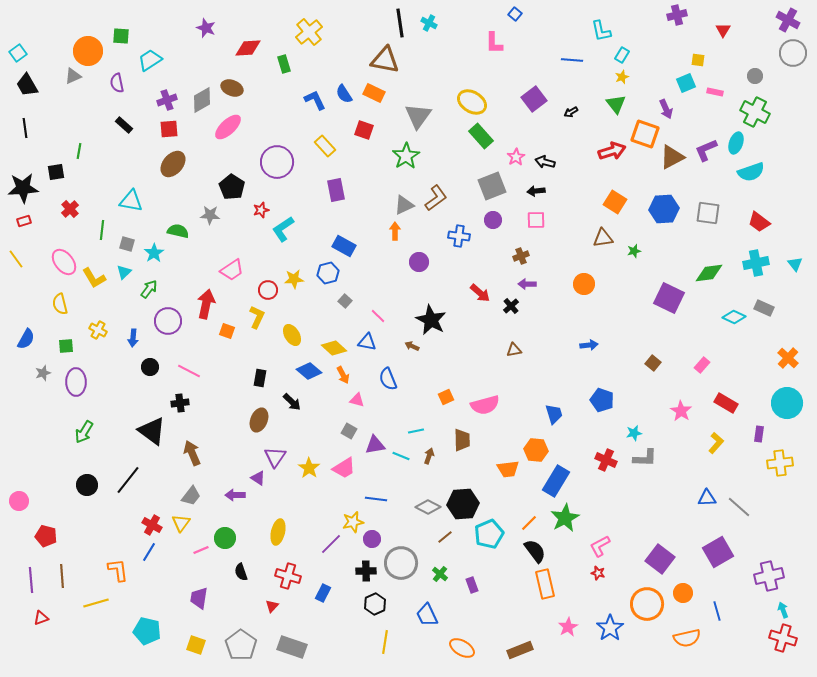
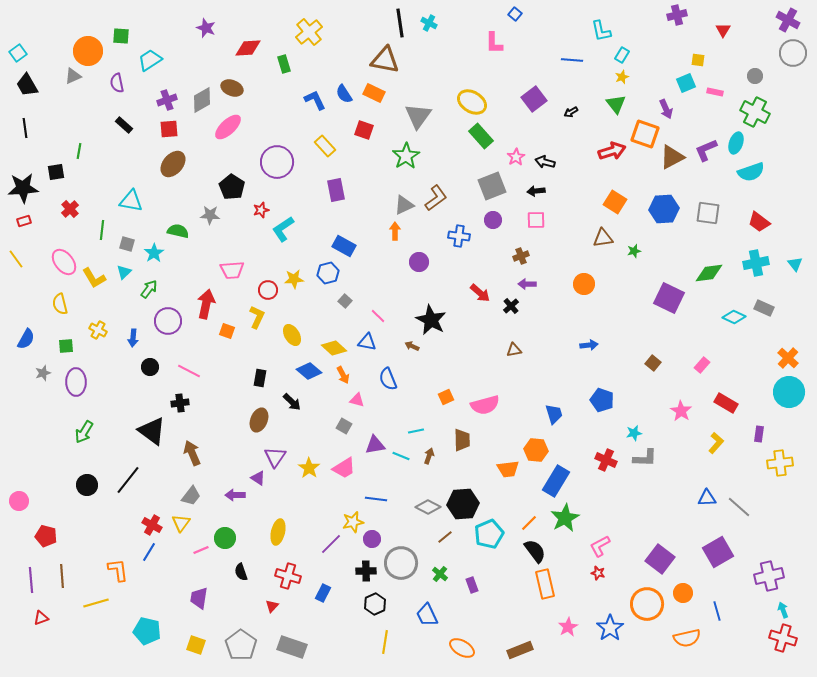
pink trapezoid at (232, 270): rotated 30 degrees clockwise
cyan circle at (787, 403): moved 2 px right, 11 px up
gray square at (349, 431): moved 5 px left, 5 px up
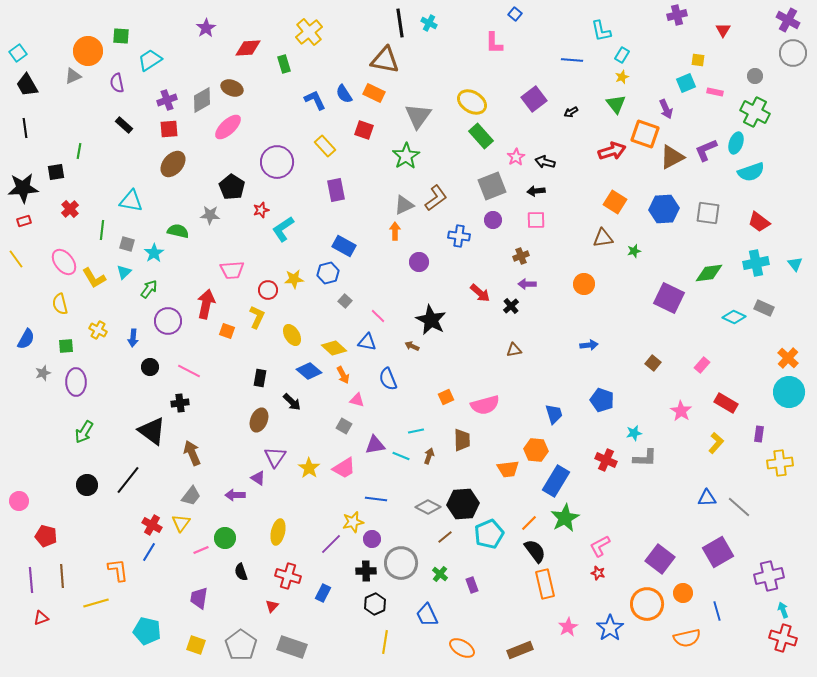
purple star at (206, 28): rotated 18 degrees clockwise
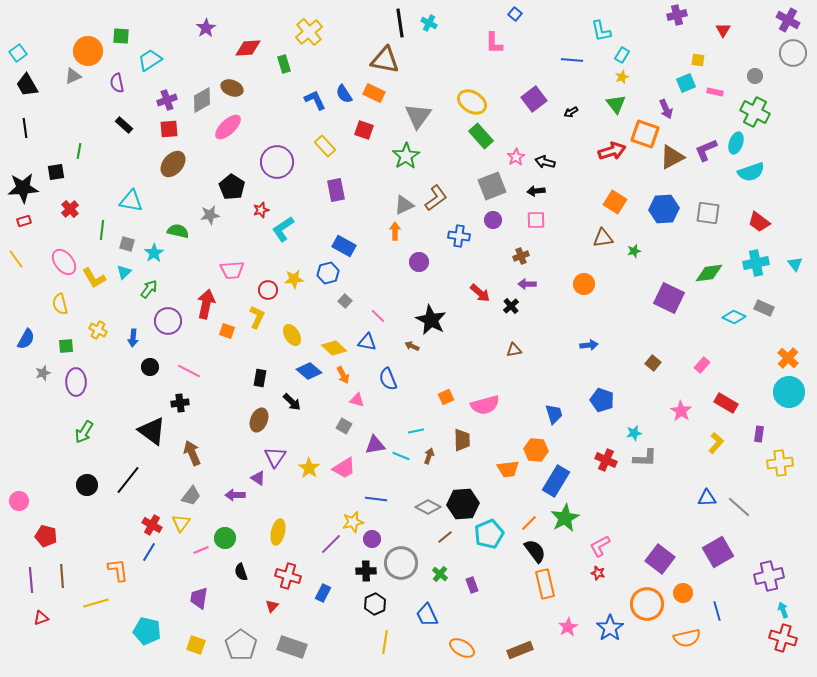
gray star at (210, 215): rotated 12 degrees counterclockwise
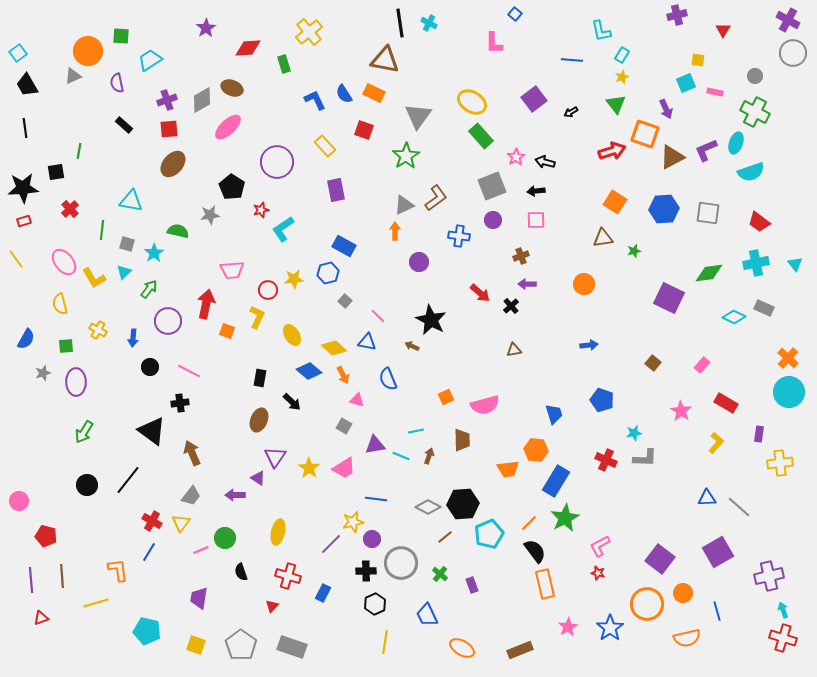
red cross at (152, 525): moved 4 px up
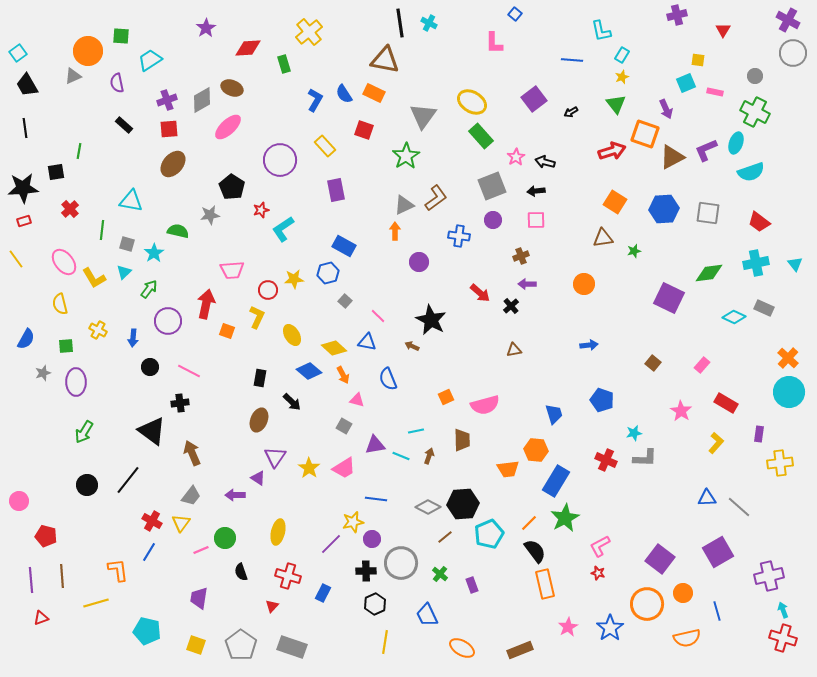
blue L-shape at (315, 100): rotated 55 degrees clockwise
gray triangle at (418, 116): moved 5 px right
purple circle at (277, 162): moved 3 px right, 2 px up
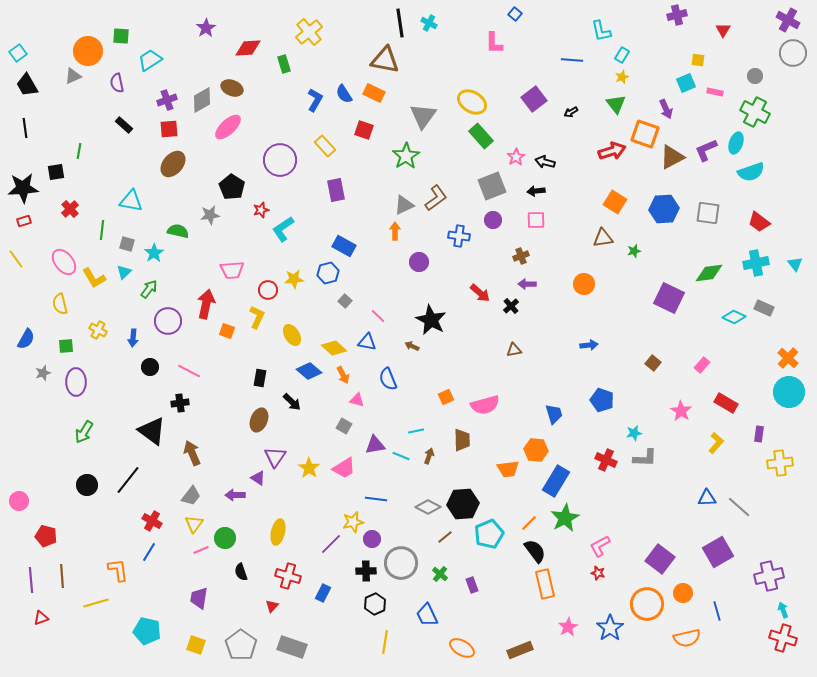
yellow triangle at (181, 523): moved 13 px right, 1 px down
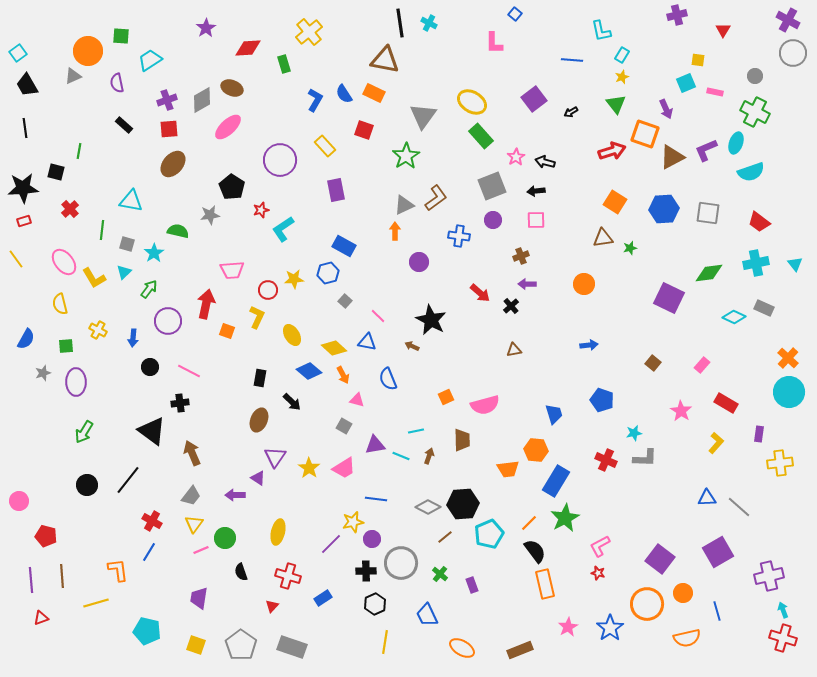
black square at (56, 172): rotated 24 degrees clockwise
green star at (634, 251): moved 4 px left, 3 px up
blue rectangle at (323, 593): moved 5 px down; rotated 30 degrees clockwise
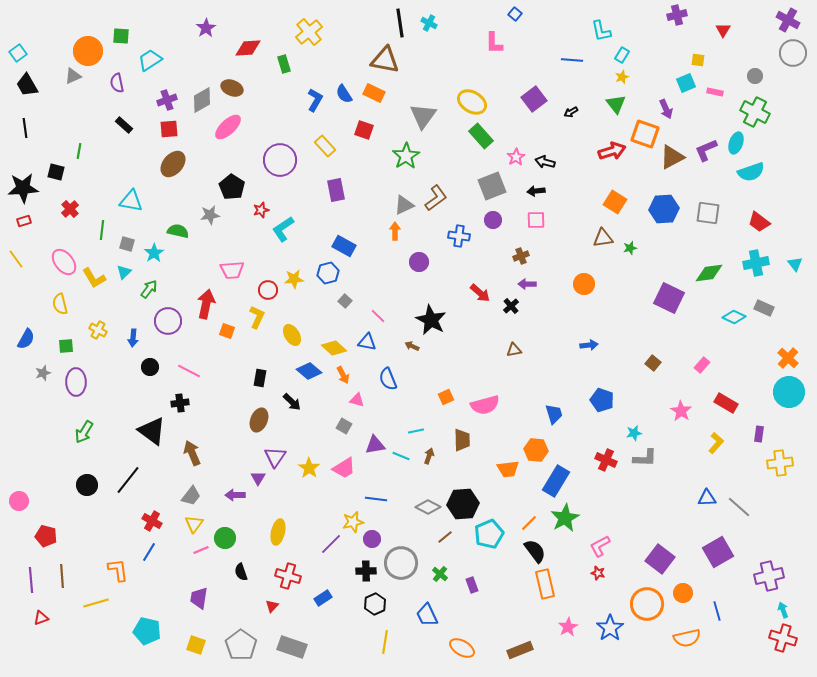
purple triangle at (258, 478): rotated 28 degrees clockwise
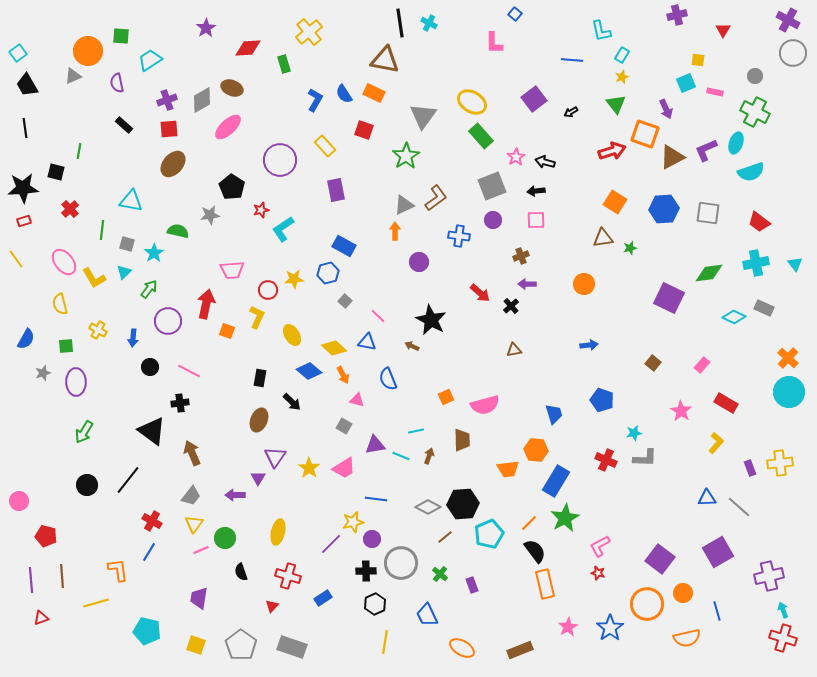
purple rectangle at (759, 434): moved 9 px left, 34 px down; rotated 28 degrees counterclockwise
